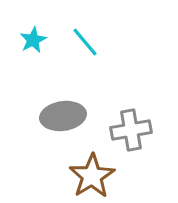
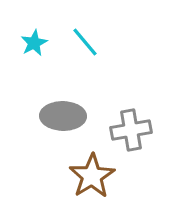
cyan star: moved 1 px right, 3 px down
gray ellipse: rotated 9 degrees clockwise
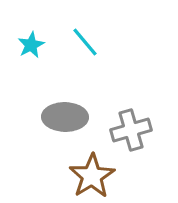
cyan star: moved 3 px left, 2 px down
gray ellipse: moved 2 px right, 1 px down
gray cross: rotated 6 degrees counterclockwise
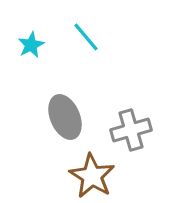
cyan line: moved 1 px right, 5 px up
gray ellipse: rotated 66 degrees clockwise
brown star: rotated 9 degrees counterclockwise
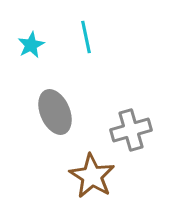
cyan line: rotated 28 degrees clockwise
gray ellipse: moved 10 px left, 5 px up
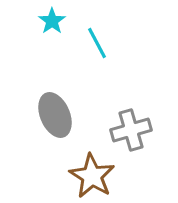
cyan line: moved 11 px right, 6 px down; rotated 16 degrees counterclockwise
cyan star: moved 21 px right, 24 px up; rotated 8 degrees counterclockwise
gray ellipse: moved 3 px down
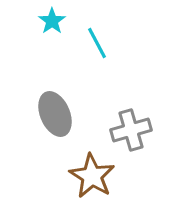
gray ellipse: moved 1 px up
